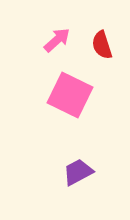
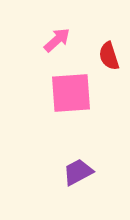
red semicircle: moved 7 px right, 11 px down
pink square: moved 1 px right, 2 px up; rotated 30 degrees counterclockwise
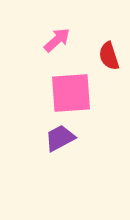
purple trapezoid: moved 18 px left, 34 px up
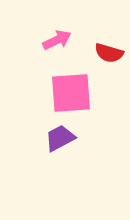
pink arrow: rotated 16 degrees clockwise
red semicircle: moved 3 px up; rotated 56 degrees counterclockwise
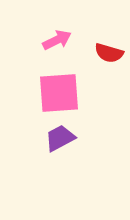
pink square: moved 12 px left
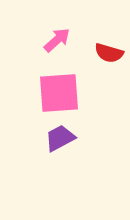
pink arrow: rotated 16 degrees counterclockwise
